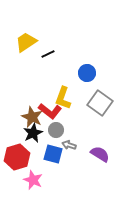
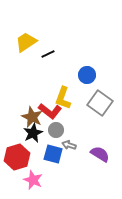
blue circle: moved 2 px down
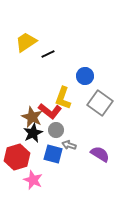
blue circle: moved 2 px left, 1 px down
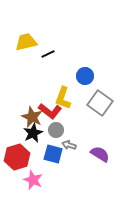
yellow trapezoid: rotated 20 degrees clockwise
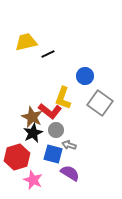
purple semicircle: moved 30 px left, 19 px down
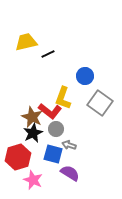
gray circle: moved 1 px up
red hexagon: moved 1 px right
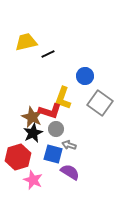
red L-shape: rotated 20 degrees counterclockwise
purple semicircle: moved 1 px up
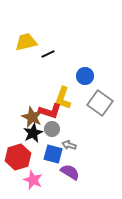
gray circle: moved 4 px left
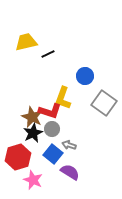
gray square: moved 4 px right
blue square: rotated 24 degrees clockwise
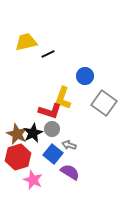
brown star: moved 15 px left, 17 px down
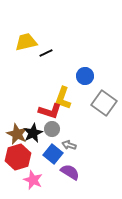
black line: moved 2 px left, 1 px up
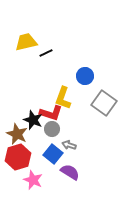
red L-shape: moved 1 px right, 2 px down
black star: moved 13 px up; rotated 24 degrees counterclockwise
